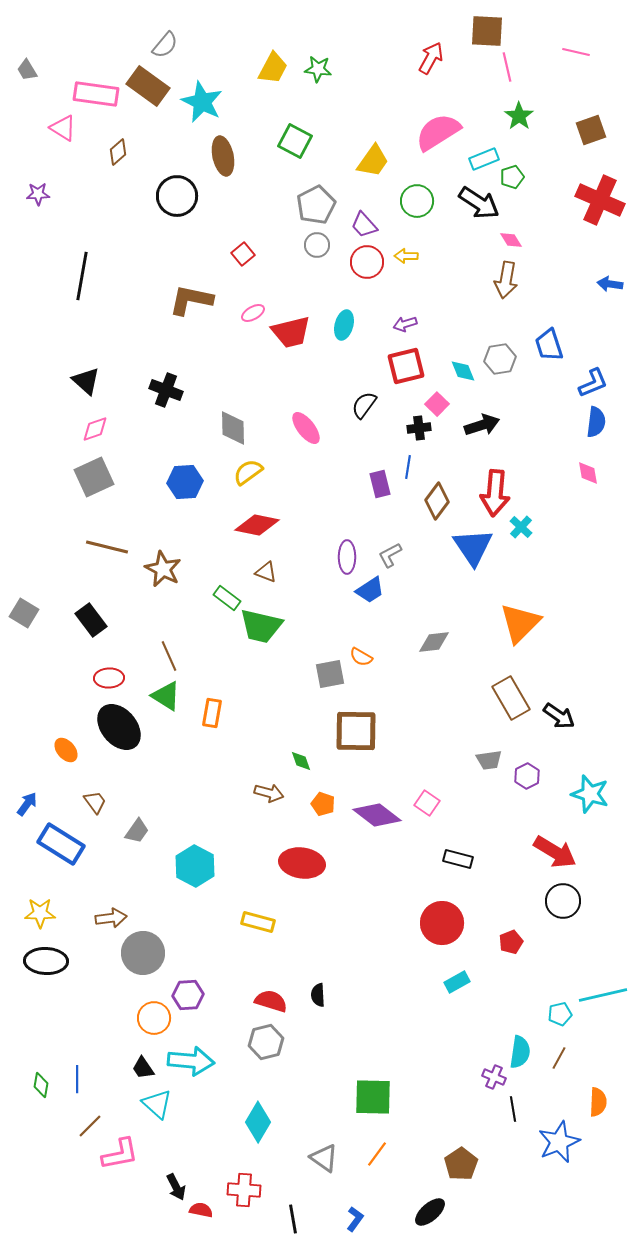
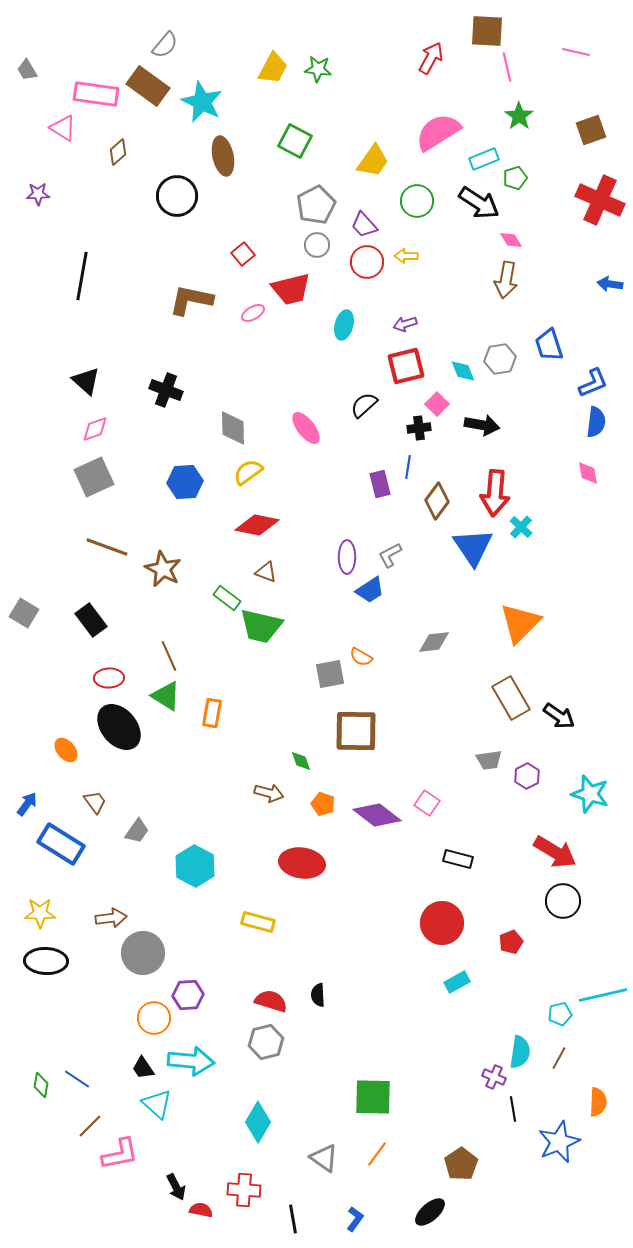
green pentagon at (512, 177): moved 3 px right, 1 px down
red trapezoid at (291, 332): moved 43 px up
black semicircle at (364, 405): rotated 12 degrees clockwise
black arrow at (482, 425): rotated 28 degrees clockwise
brown line at (107, 547): rotated 6 degrees clockwise
blue line at (77, 1079): rotated 56 degrees counterclockwise
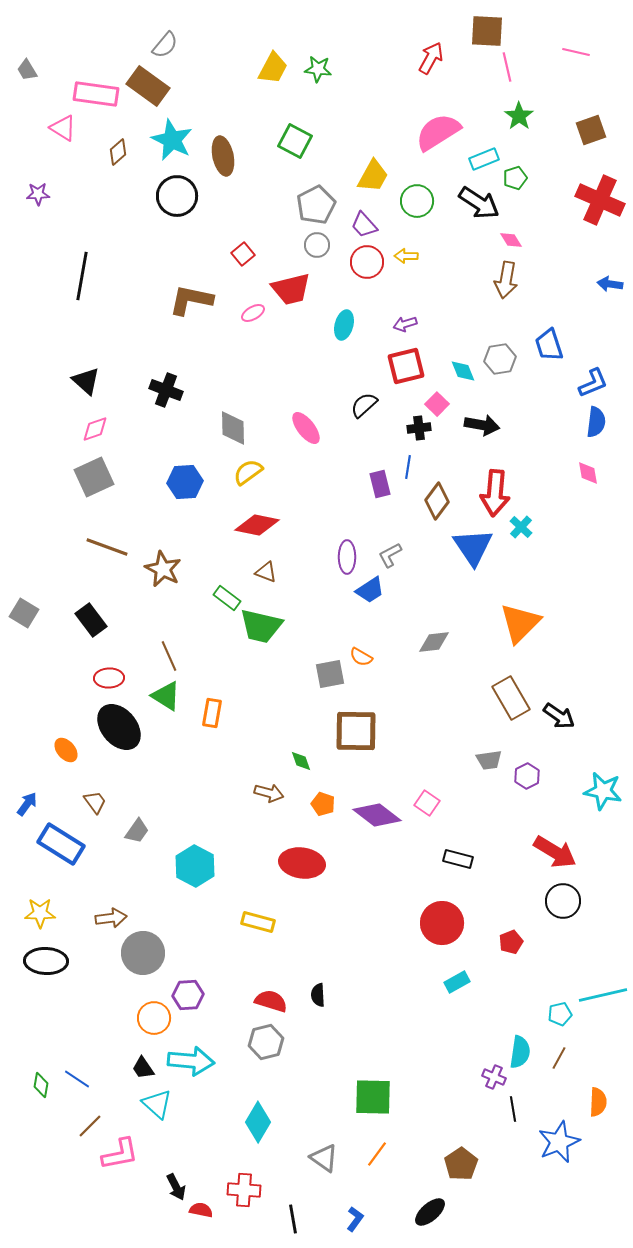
cyan star at (202, 102): moved 30 px left, 38 px down
yellow trapezoid at (373, 161): moved 15 px down; rotated 6 degrees counterclockwise
cyan star at (590, 794): moved 13 px right, 3 px up; rotated 6 degrees counterclockwise
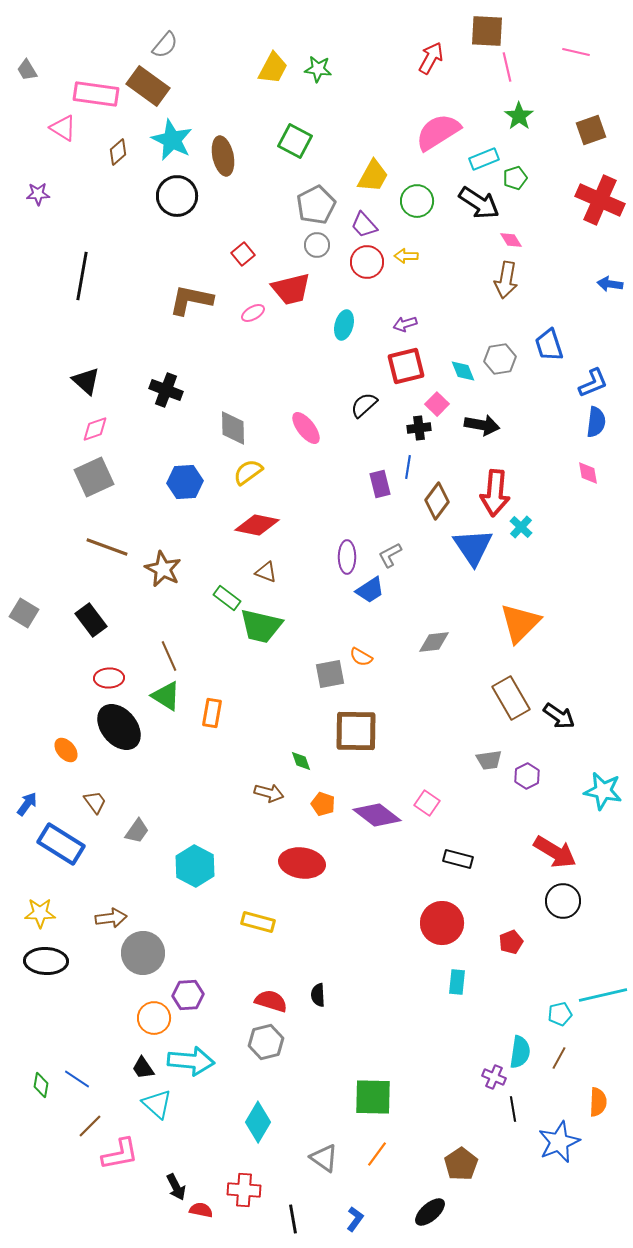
cyan rectangle at (457, 982): rotated 55 degrees counterclockwise
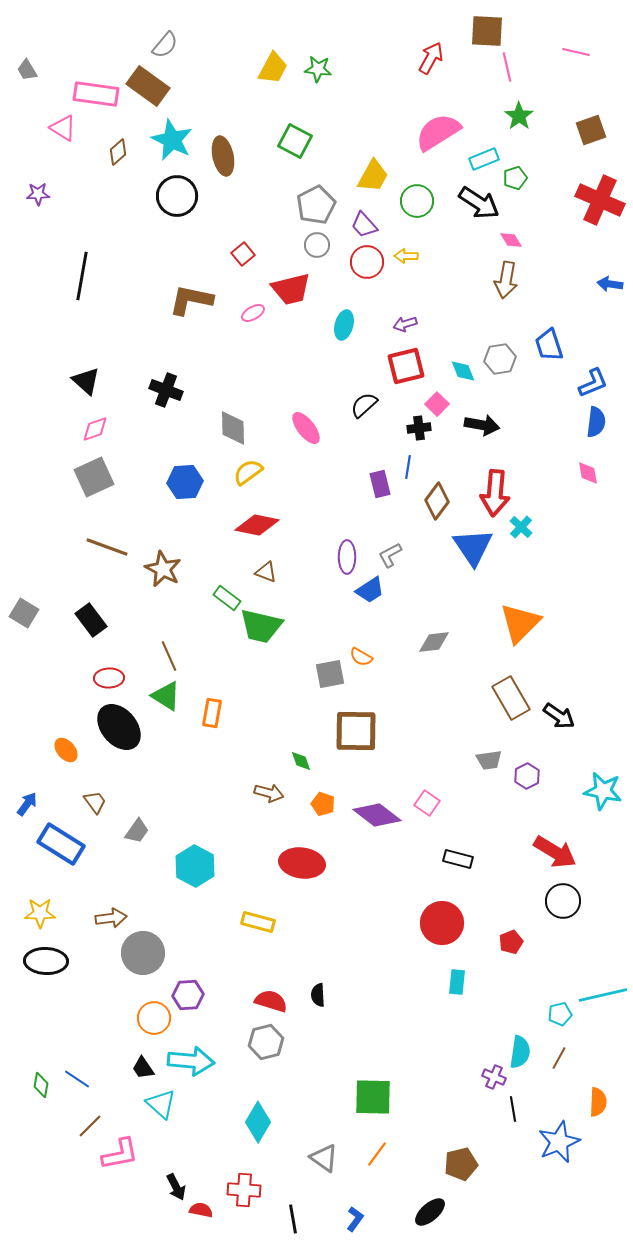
cyan triangle at (157, 1104): moved 4 px right
brown pentagon at (461, 1164): rotated 20 degrees clockwise
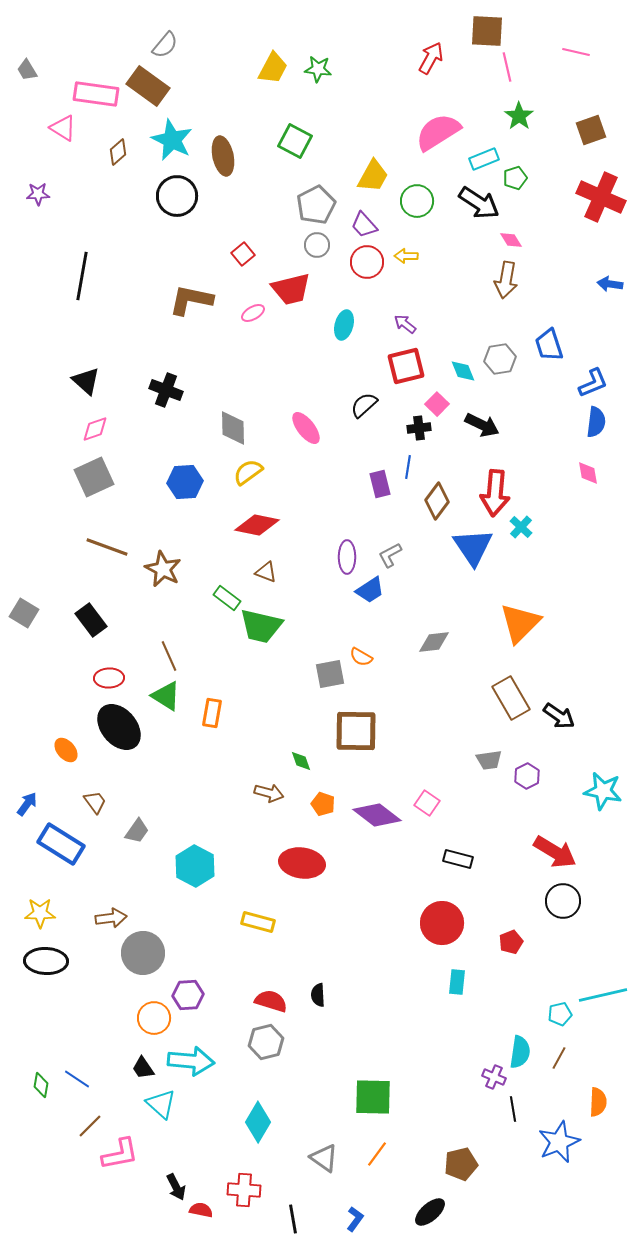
red cross at (600, 200): moved 1 px right, 3 px up
purple arrow at (405, 324): rotated 55 degrees clockwise
black arrow at (482, 425): rotated 16 degrees clockwise
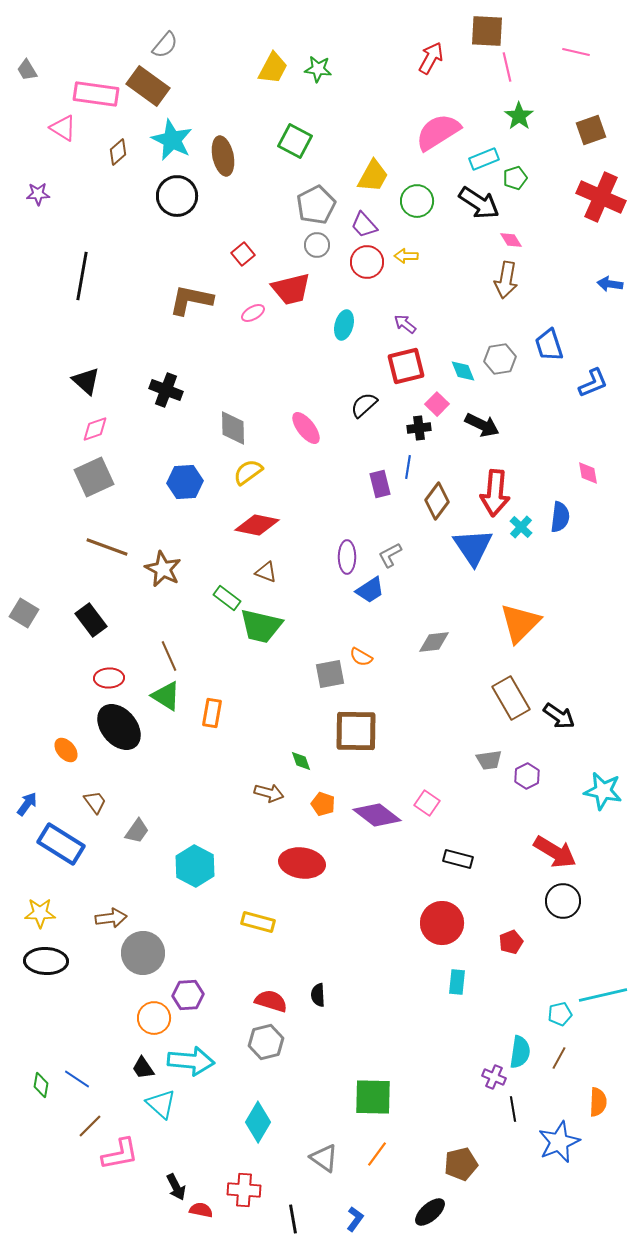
blue semicircle at (596, 422): moved 36 px left, 95 px down
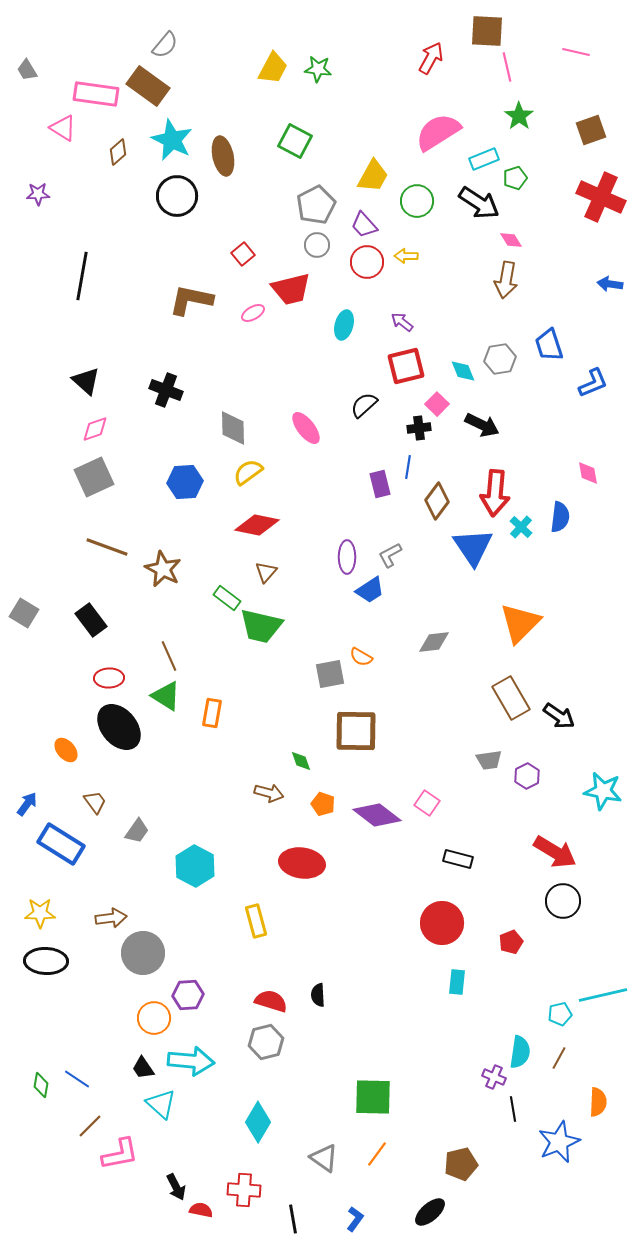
purple arrow at (405, 324): moved 3 px left, 2 px up
brown triangle at (266, 572): rotated 50 degrees clockwise
yellow rectangle at (258, 922): moved 2 px left, 1 px up; rotated 60 degrees clockwise
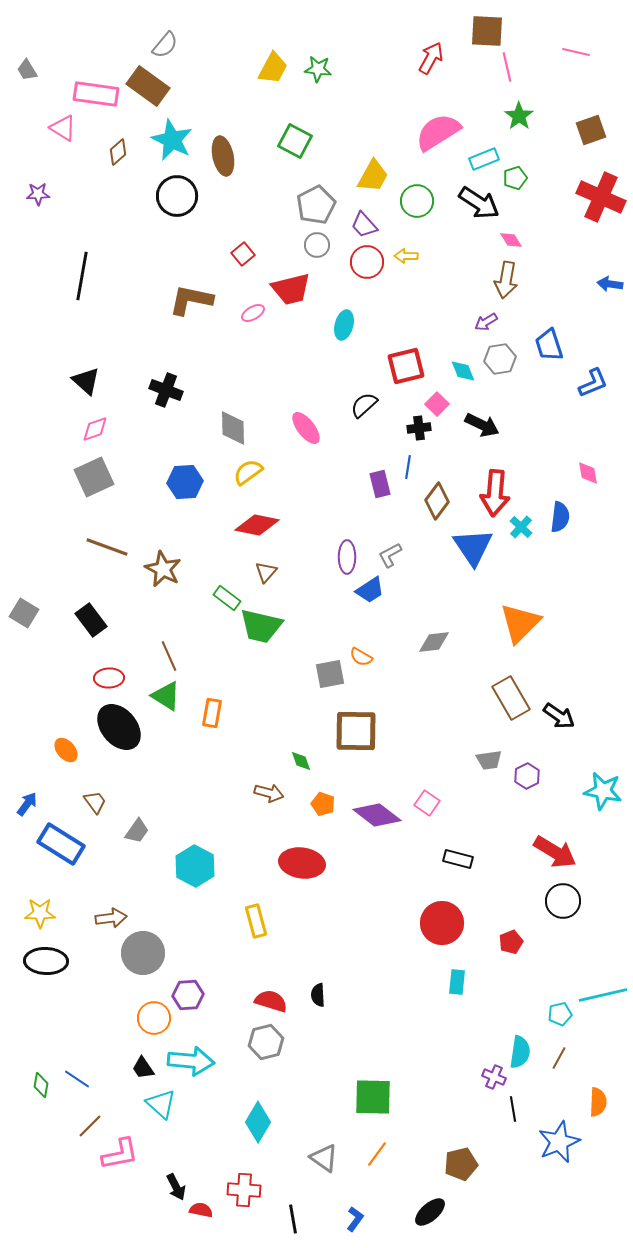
purple arrow at (402, 322): moved 84 px right; rotated 70 degrees counterclockwise
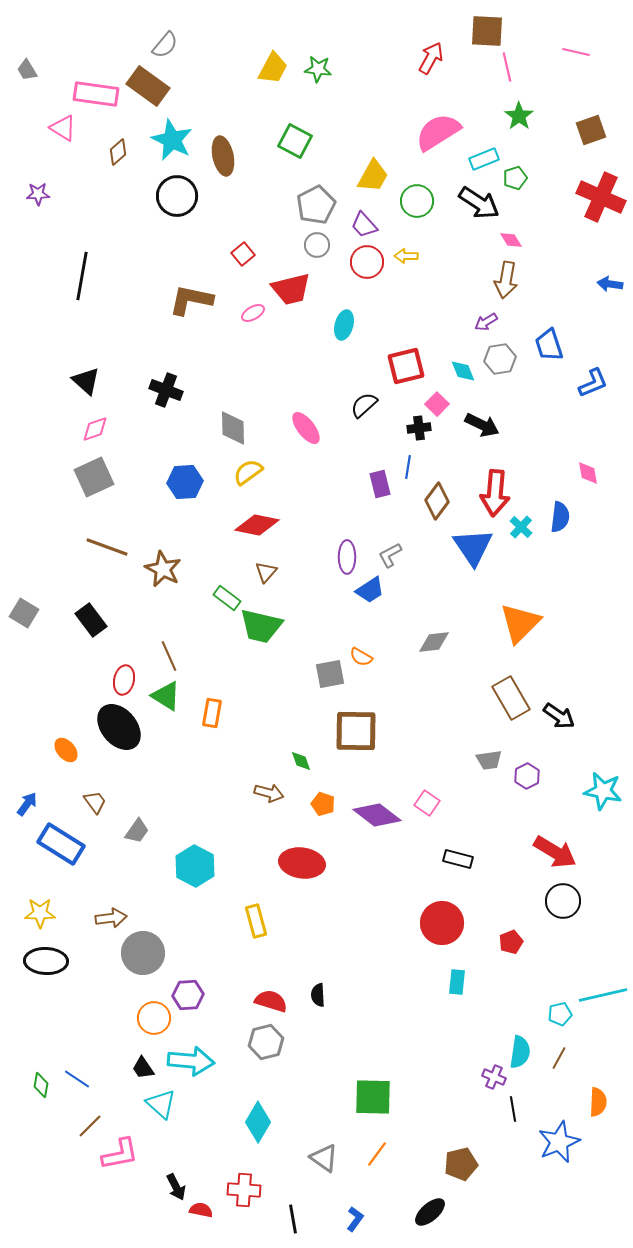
red ellipse at (109, 678): moved 15 px right, 2 px down; rotated 76 degrees counterclockwise
